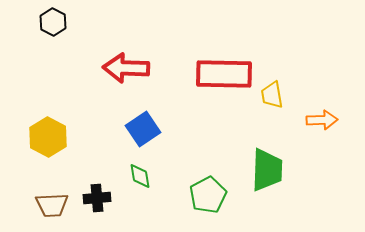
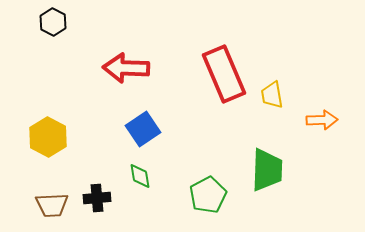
red rectangle: rotated 66 degrees clockwise
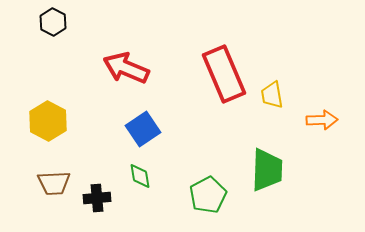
red arrow: rotated 21 degrees clockwise
yellow hexagon: moved 16 px up
brown trapezoid: moved 2 px right, 22 px up
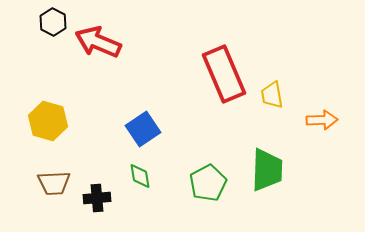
red arrow: moved 28 px left, 26 px up
yellow hexagon: rotated 12 degrees counterclockwise
green pentagon: moved 12 px up
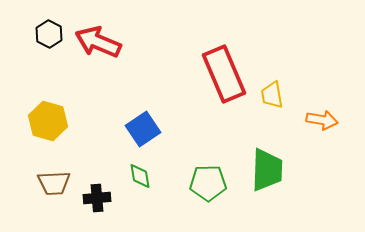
black hexagon: moved 4 px left, 12 px down
orange arrow: rotated 12 degrees clockwise
green pentagon: rotated 27 degrees clockwise
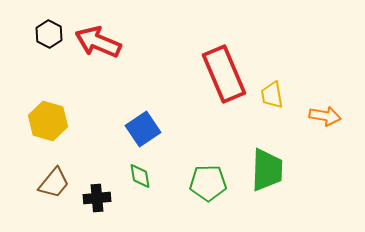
orange arrow: moved 3 px right, 4 px up
brown trapezoid: rotated 48 degrees counterclockwise
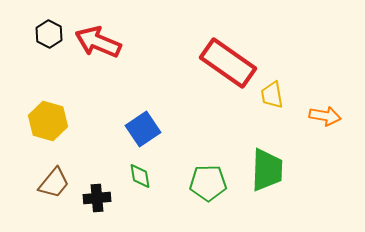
red rectangle: moved 4 px right, 11 px up; rotated 32 degrees counterclockwise
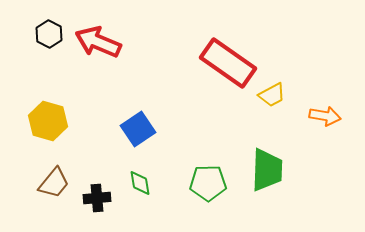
yellow trapezoid: rotated 108 degrees counterclockwise
blue square: moved 5 px left
green diamond: moved 7 px down
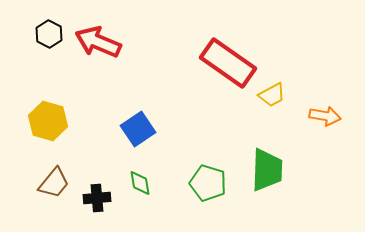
green pentagon: rotated 18 degrees clockwise
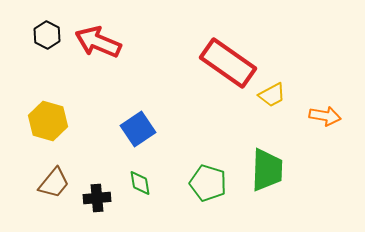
black hexagon: moved 2 px left, 1 px down
